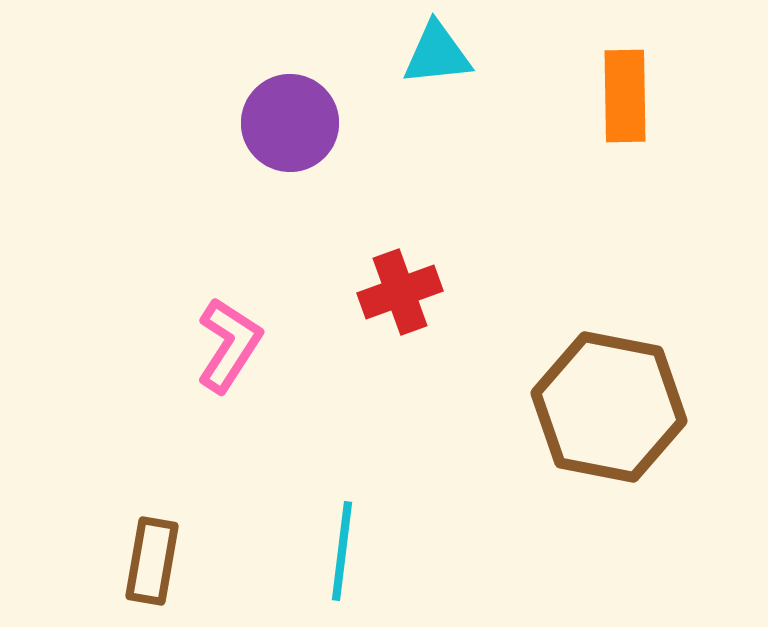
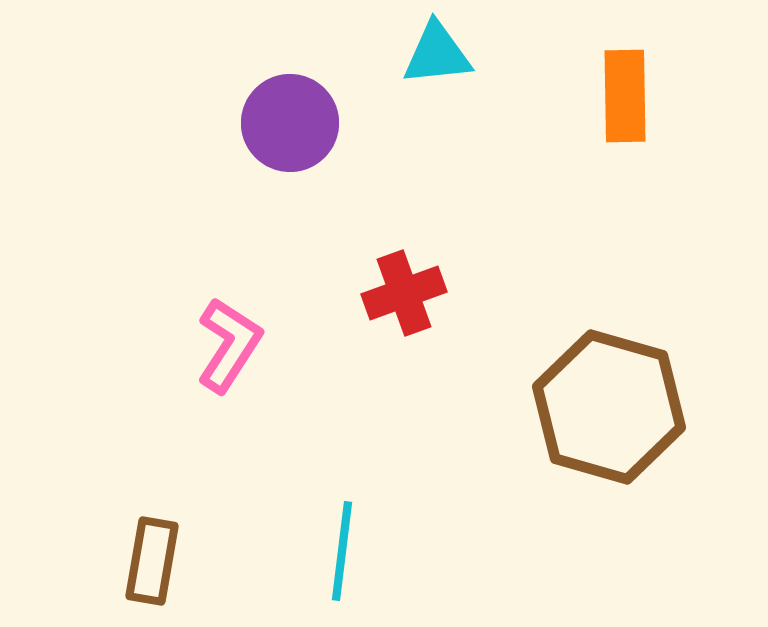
red cross: moved 4 px right, 1 px down
brown hexagon: rotated 5 degrees clockwise
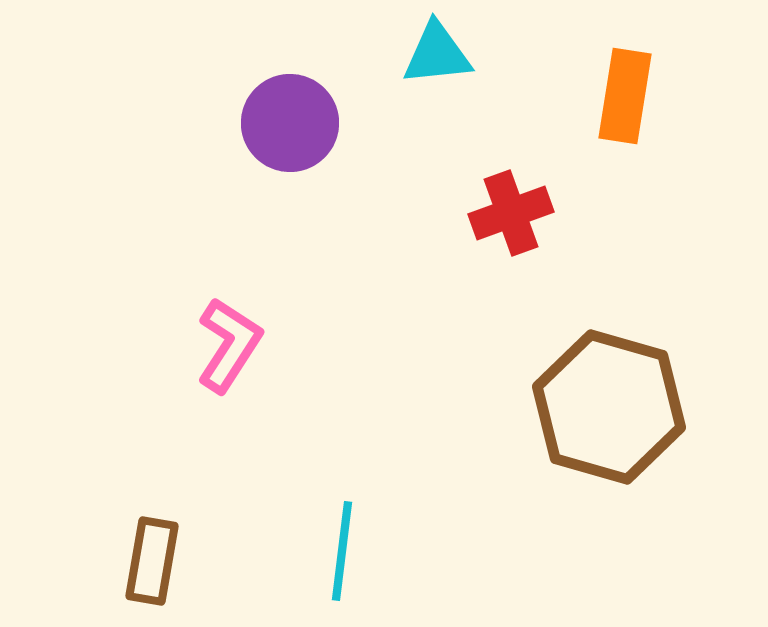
orange rectangle: rotated 10 degrees clockwise
red cross: moved 107 px right, 80 px up
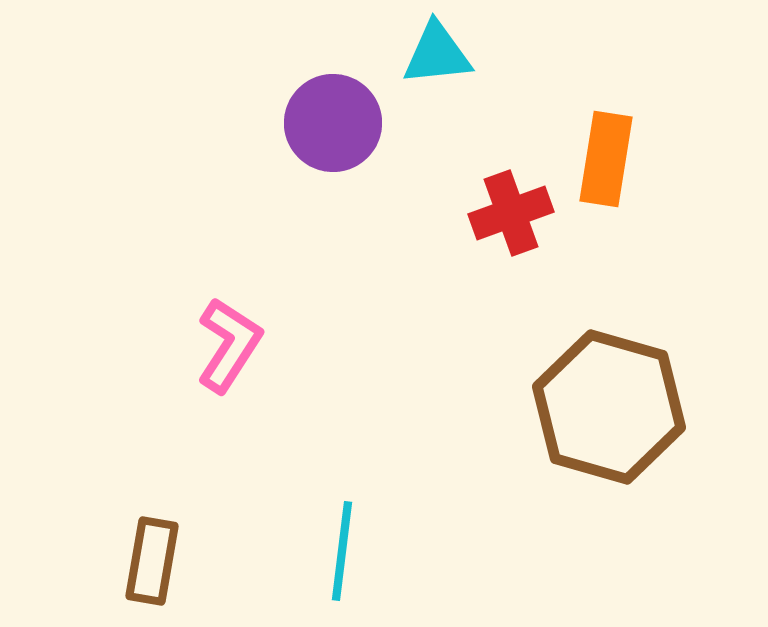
orange rectangle: moved 19 px left, 63 px down
purple circle: moved 43 px right
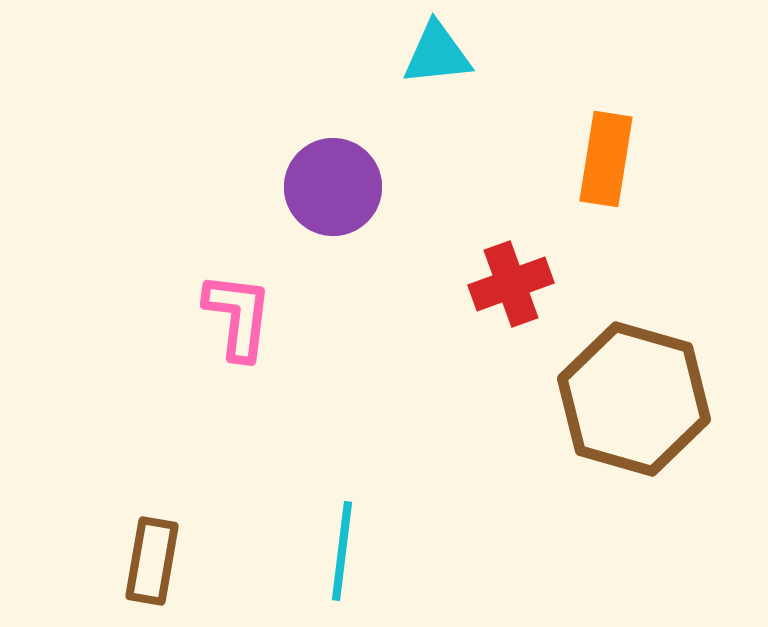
purple circle: moved 64 px down
red cross: moved 71 px down
pink L-shape: moved 9 px right, 29 px up; rotated 26 degrees counterclockwise
brown hexagon: moved 25 px right, 8 px up
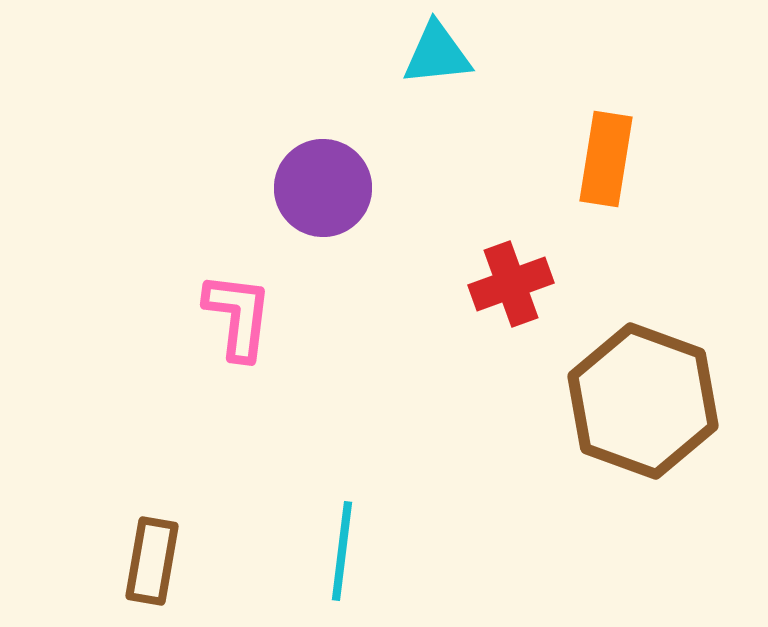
purple circle: moved 10 px left, 1 px down
brown hexagon: moved 9 px right, 2 px down; rotated 4 degrees clockwise
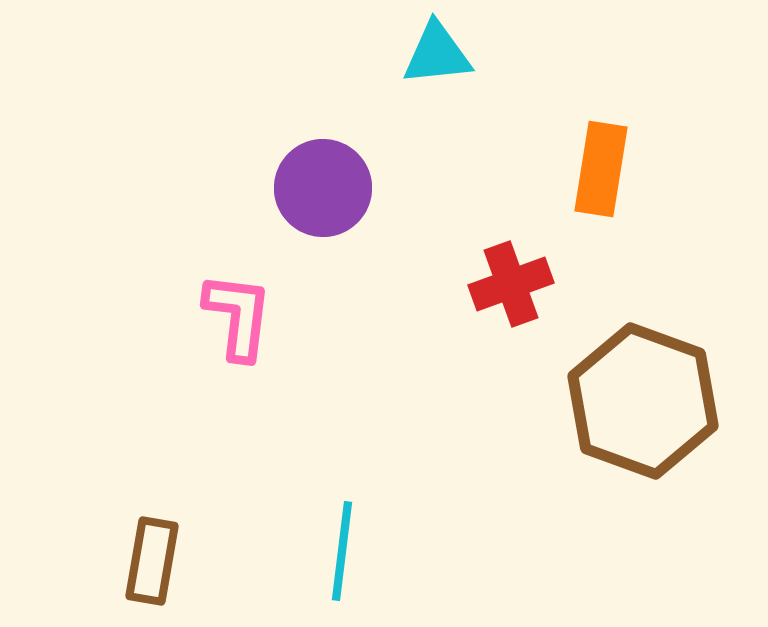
orange rectangle: moved 5 px left, 10 px down
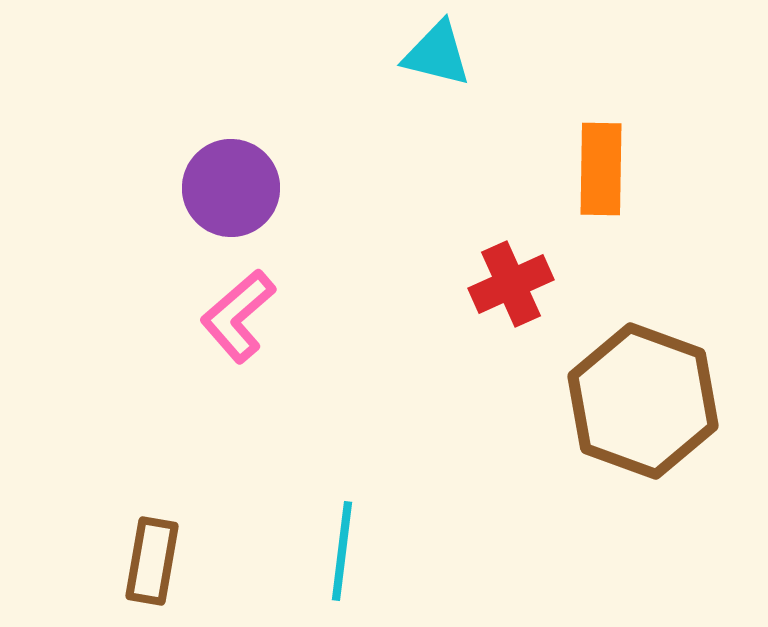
cyan triangle: rotated 20 degrees clockwise
orange rectangle: rotated 8 degrees counterclockwise
purple circle: moved 92 px left
red cross: rotated 4 degrees counterclockwise
pink L-shape: rotated 138 degrees counterclockwise
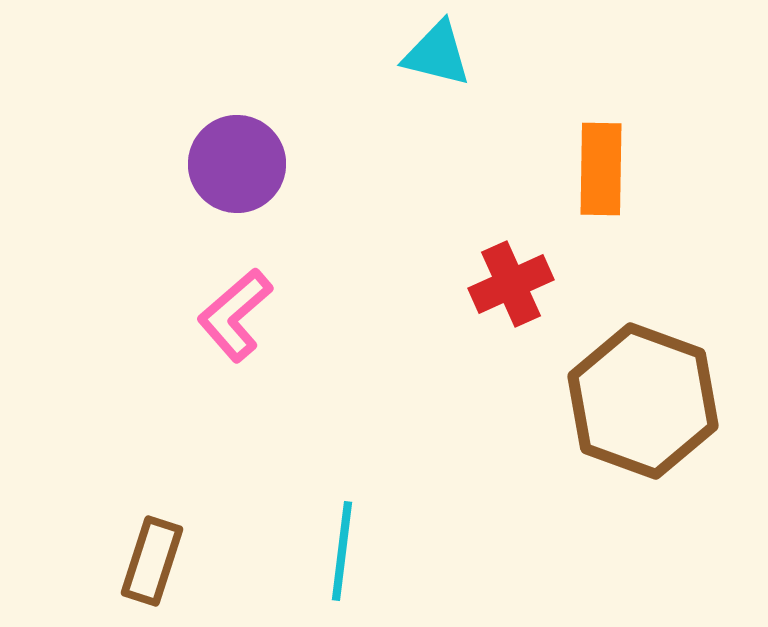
purple circle: moved 6 px right, 24 px up
pink L-shape: moved 3 px left, 1 px up
brown rectangle: rotated 8 degrees clockwise
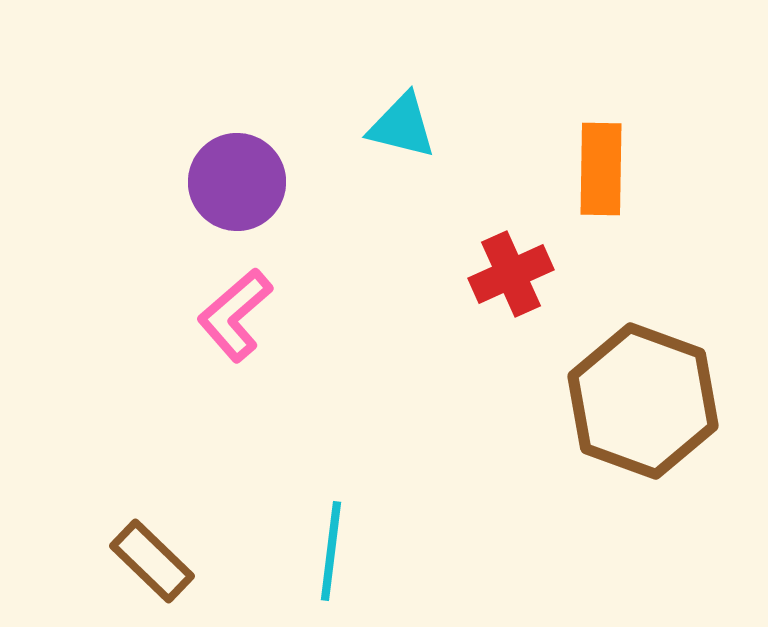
cyan triangle: moved 35 px left, 72 px down
purple circle: moved 18 px down
red cross: moved 10 px up
cyan line: moved 11 px left
brown rectangle: rotated 64 degrees counterclockwise
